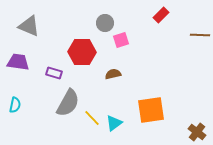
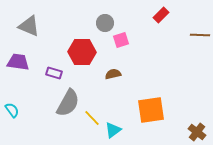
cyan semicircle: moved 3 px left, 5 px down; rotated 49 degrees counterclockwise
cyan triangle: moved 1 px left, 7 px down
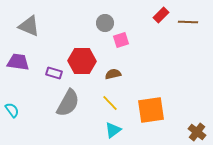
brown line: moved 12 px left, 13 px up
red hexagon: moved 9 px down
yellow line: moved 18 px right, 15 px up
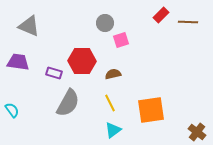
yellow line: rotated 18 degrees clockwise
